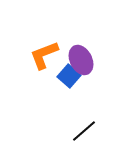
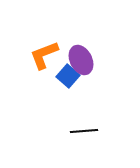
blue square: moved 1 px left
black line: rotated 36 degrees clockwise
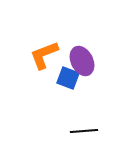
purple ellipse: moved 1 px right, 1 px down
blue square: moved 2 px down; rotated 20 degrees counterclockwise
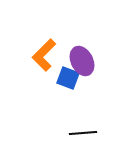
orange L-shape: rotated 24 degrees counterclockwise
black line: moved 1 px left, 2 px down
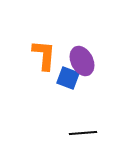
orange L-shape: rotated 140 degrees clockwise
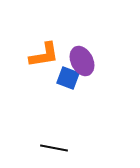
orange L-shape: rotated 76 degrees clockwise
black line: moved 29 px left, 15 px down; rotated 16 degrees clockwise
